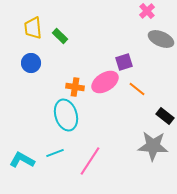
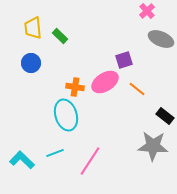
purple square: moved 2 px up
cyan L-shape: rotated 15 degrees clockwise
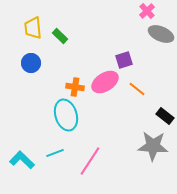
gray ellipse: moved 5 px up
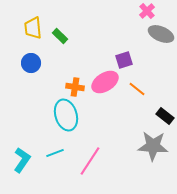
cyan L-shape: rotated 80 degrees clockwise
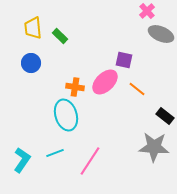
purple square: rotated 30 degrees clockwise
pink ellipse: rotated 12 degrees counterclockwise
gray star: moved 1 px right, 1 px down
